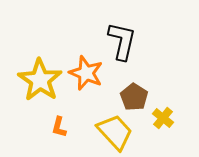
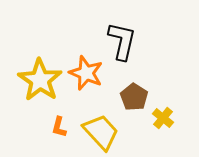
yellow trapezoid: moved 14 px left
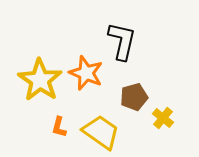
brown pentagon: rotated 24 degrees clockwise
yellow trapezoid: rotated 12 degrees counterclockwise
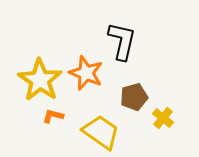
orange L-shape: moved 6 px left, 11 px up; rotated 90 degrees clockwise
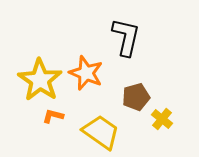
black L-shape: moved 4 px right, 4 px up
brown pentagon: moved 2 px right
yellow cross: moved 1 px left, 1 px down
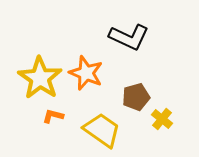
black L-shape: moved 3 px right; rotated 102 degrees clockwise
yellow star: moved 2 px up
yellow trapezoid: moved 1 px right, 2 px up
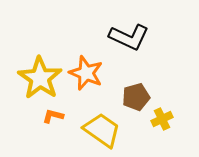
yellow cross: rotated 25 degrees clockwise
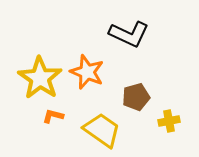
black L-shape: moved 3 px up
orange star: moved 1 px right, 1 px up
yellow cross: moved 7 px right, 2 px down; rotated 15 degrees clockwise
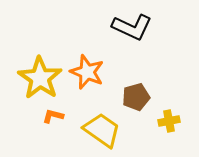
black L-shape: moved 3 px right, 7 px up
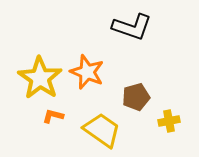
black L-shape: rotated 6 degrees counterclockwise
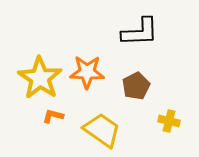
black L-shape: moved 8 px right, 5 px down; rotated 21 degrees counterclockwise
orange star: rotated 20 degrees counterclockwise
brown pentagon: moved 11 px up; rotated 12 degrees counterclockwise
yellow cross: rotated 25 degrees clockwise
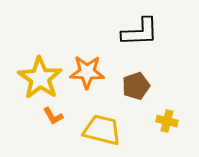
brown pentagon: rotated 8 degrees clockwise
orange L-shape: rotated 135 degrees counterclockwise
yellow cross: moved 2 px left
yellow trapezoid: rotated 21 degrees counterclockwise
